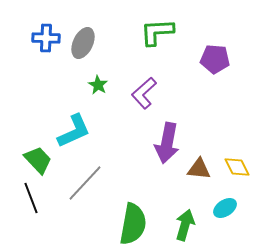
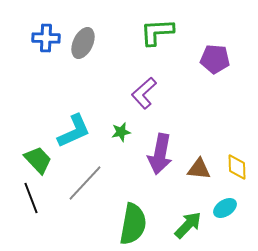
green star: moved 23 px right, 47 px down; rotated 30 degrees clockwise
purple arrow: moved 7 px left, 11 px down
yellow diamond: rotated 24 degrees clockwise
green arrow: moved 3 px right; rotated 28 degrees clockwise
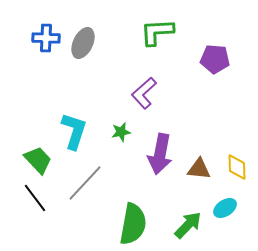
cyan L-shape: rotated 48 degrees counterclockwise
black line: moved 4 px right; rotated 16 degrees counterclockwise
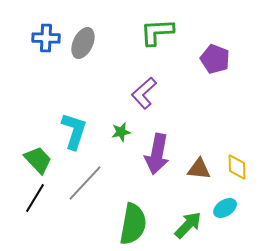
purple pentagon: rotated 16 degrees clockwise
purple arrow: moved 3 px left
black line: rotated 68 degrees clockwise
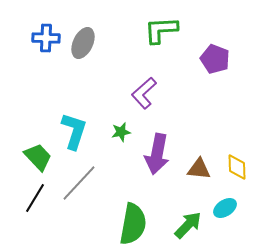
green L-shape: moved 4 px right, 2 px up
green trapezoid: moved 3 px up
gray line: moved 6 px left
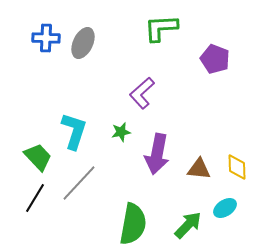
green L-shape: moved 2 px up
purple L-shape: moved 2 px left
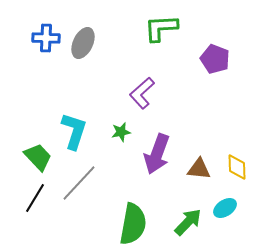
purple arrow: rotated 9 degrees clockwise
green arrow: moved 3 px up
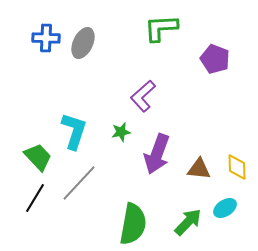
purple L-shape: moved 1 px right, 3 px down
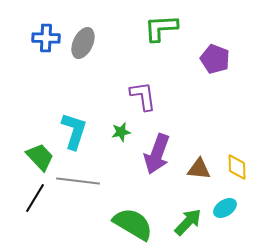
purple L-shape: rotated 124 degrees clockwise
green trapezoid: moved 2 px right
gray line: moved 1 px left, 2 px up; rotated 54 degrees clockwise
green semicircle: rotated 69 degrees counterclockwise
